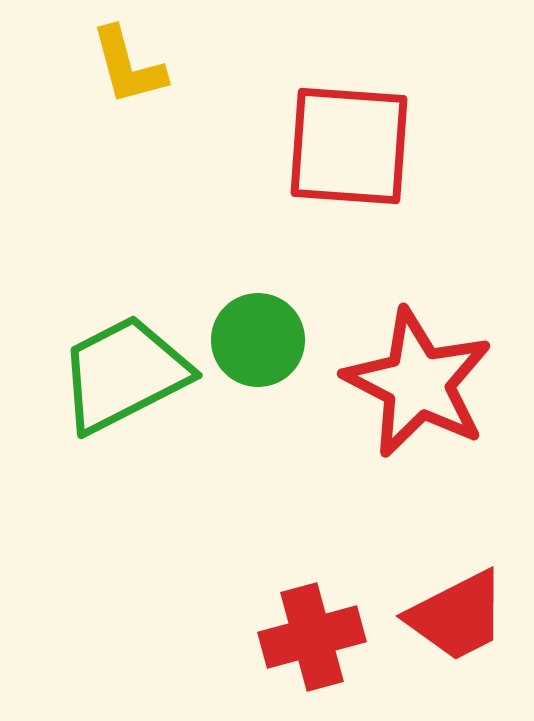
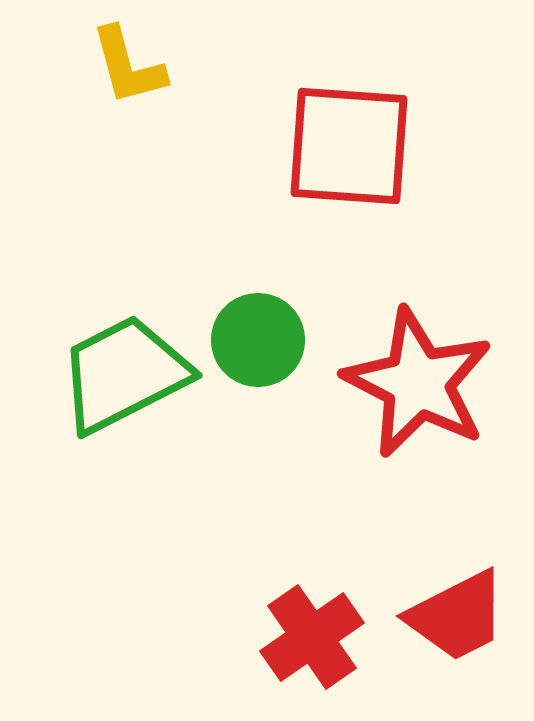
red cross: rotated 20 degrees counterclockwise
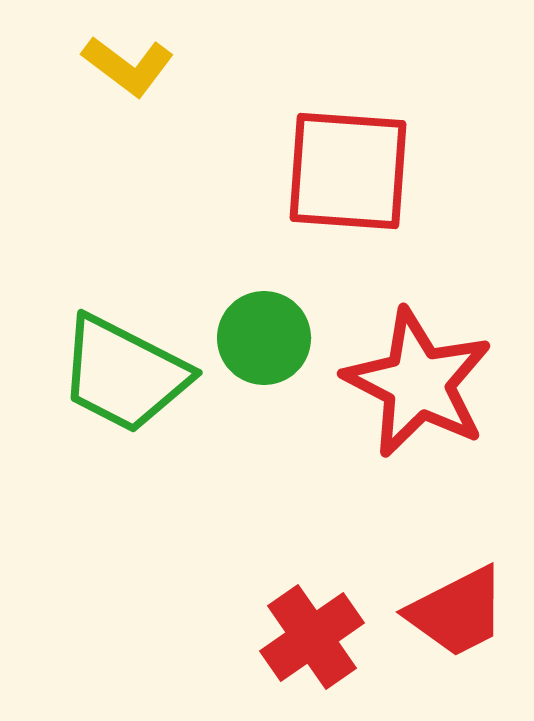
yellow L-shape: rotated 38 degrees counterclockwise
red square: moved 1 px left, 25 px down
green circle: moved 6 px right, 2 px up
green trapezoid: rotated 126 degrees counterclockwise
red trapezoid: moved 4 px up
